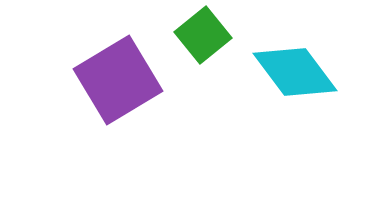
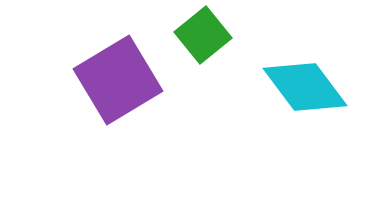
cyan diamond: moved 10 px right, 15 px down
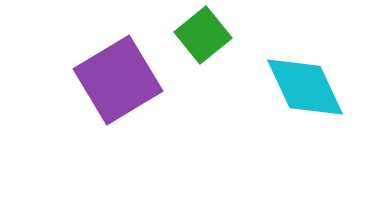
cyan diamond: rotated 12 degrees clockwise
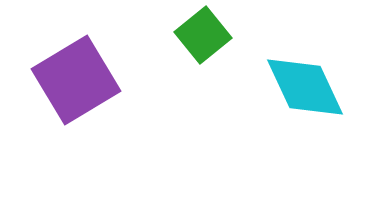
purple square: moved 42 px left
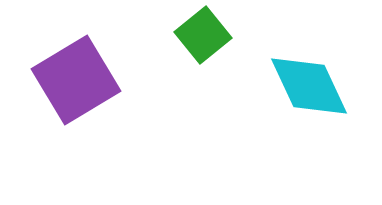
cyan diamond: moved 4 px right, 1 px up
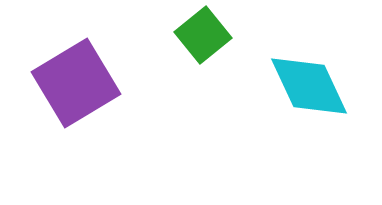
purple square: moved 3 px down
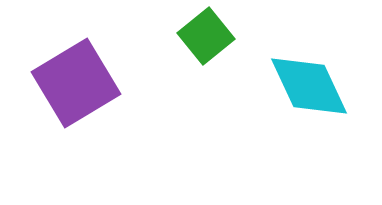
green square: moved 3 px right, 1 px down
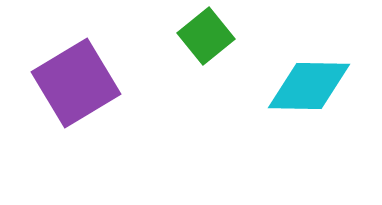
cyan diamond: rotated 64 degrees counterclockwise
